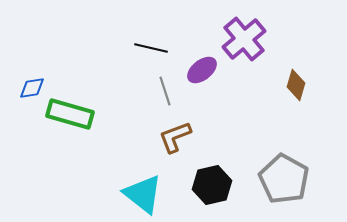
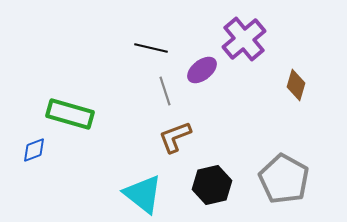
blue diamond: moved 2 px right, 62 px down; rotated 12 degrees counterclockwise
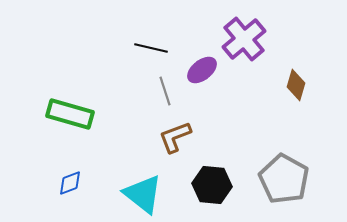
blue diamond: moved 36 px right, 33 px down
black hexagon: rotated 18 degrees clockwise
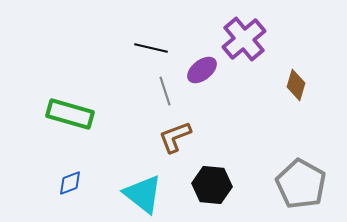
gray pentagon: moved 17 px right, 5 px down
